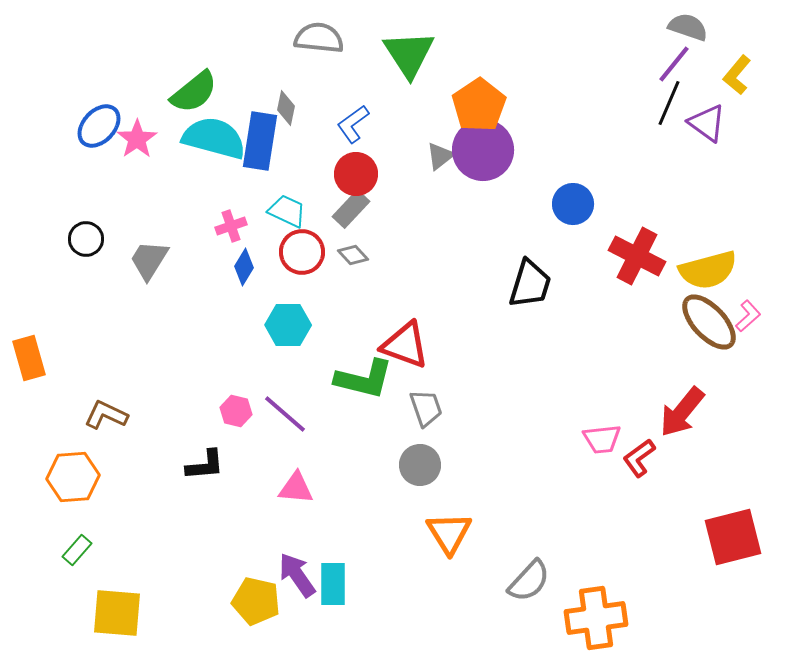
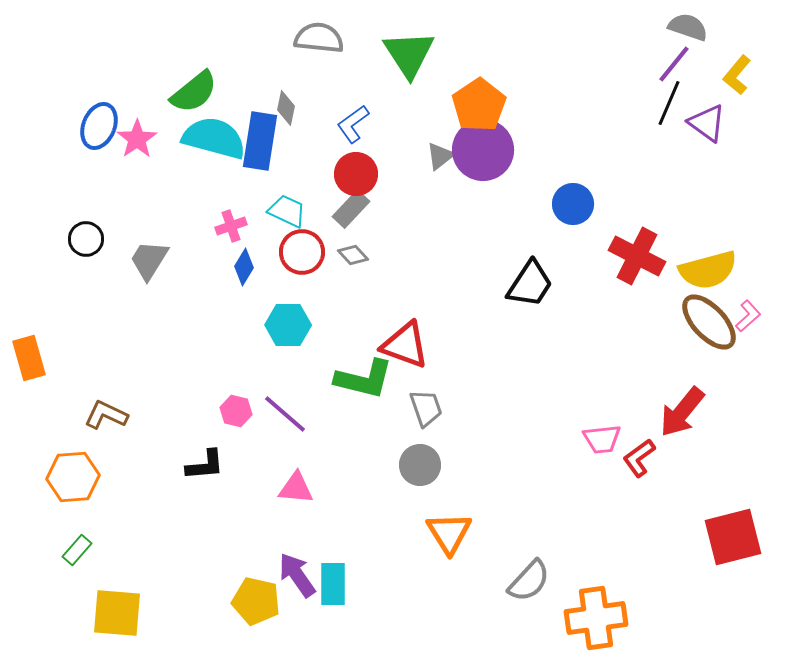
blue ellipse at (99, 126): rotated 21 degrees counterclockwise
black trapezoid at (530, 284): rotated 16 degrees clockwise
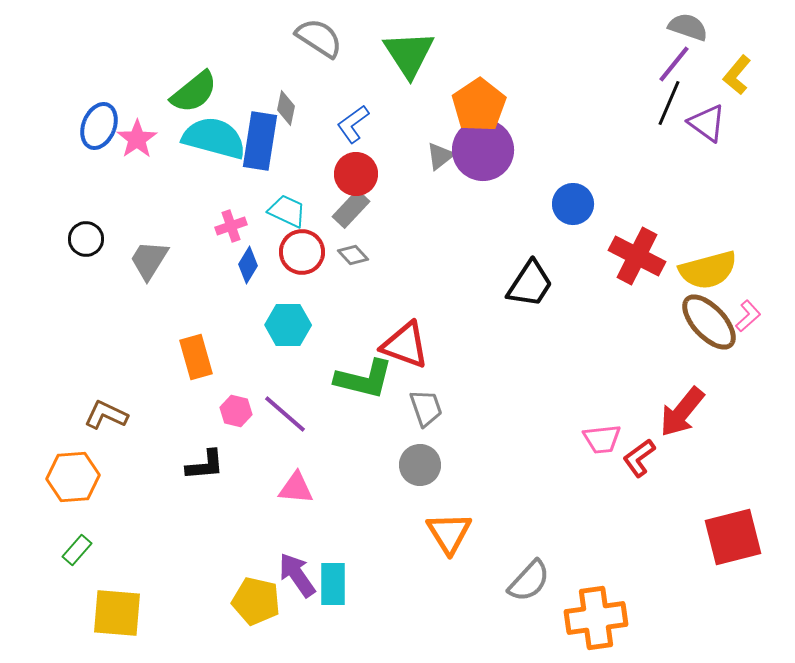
gray semicircle at (319, 38): rotated 27 degrees clockwise
blue diamond at (244, 267): moved 4 px right, 2 px up
orange rectangle at (29, 358): moved 167 px right, 1 px up
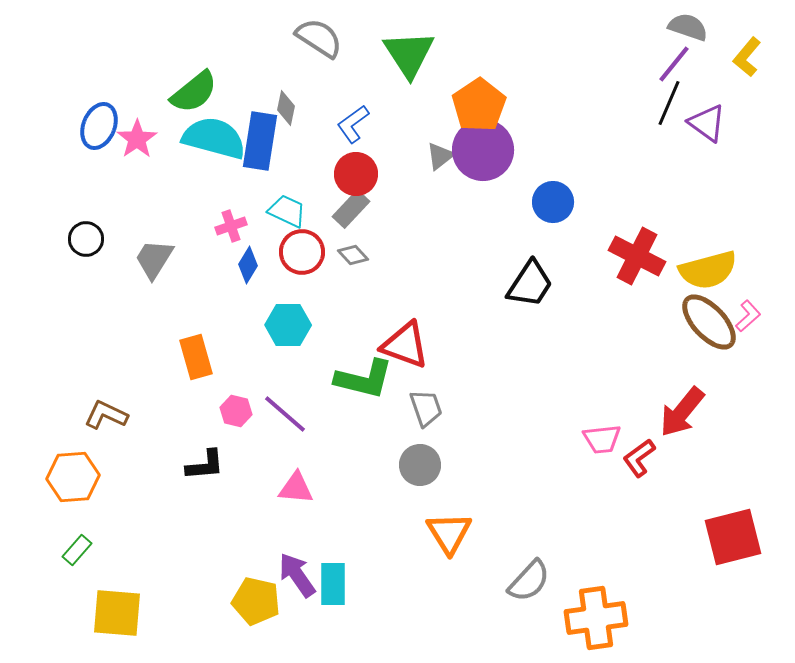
yellow L-shape at (737, 75): moved 10 px right, 18 px up
blue circle at (573, 204): moved 20 px left, 2 px up
gray trapezoid at (149, 260): moved 5 px right, 1 px up
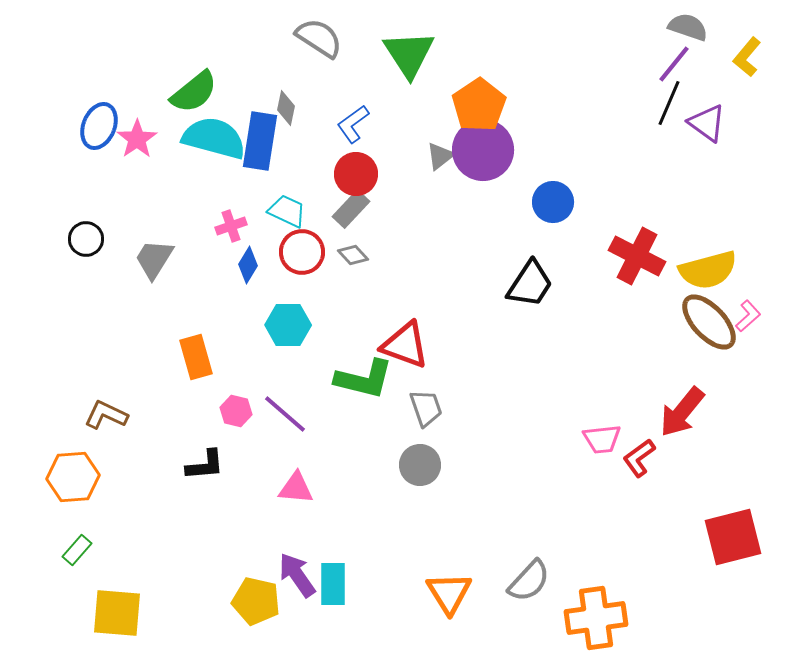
orange triangle at (449, 533): moved 60 px down
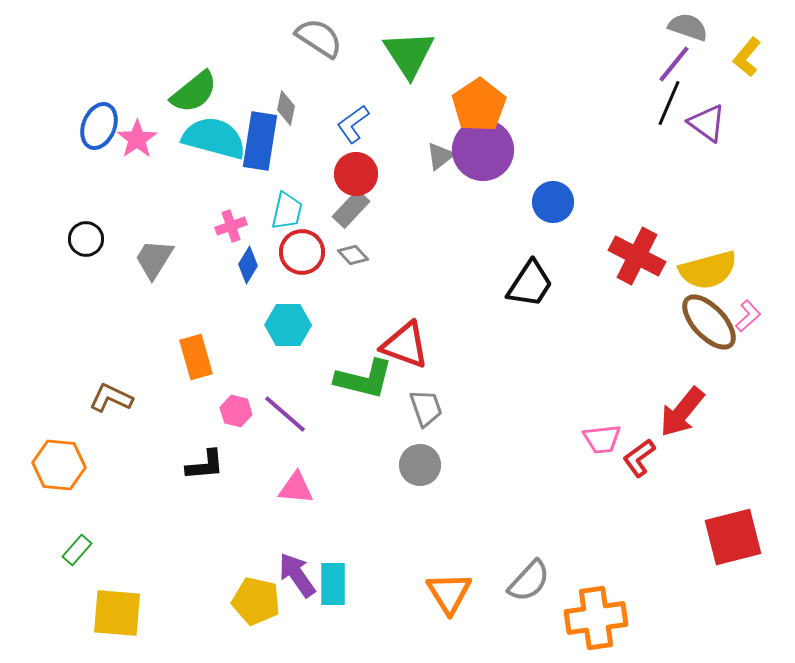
cyan trapezoid at (287, 211): rotated 78 degrees clockwise
brown L-shape at (106, 415): moved 5 px right, 17 px up
orange hexagon at (73, 477): moved 14 px left, 12 px up; rotated 9 degrees clockwise
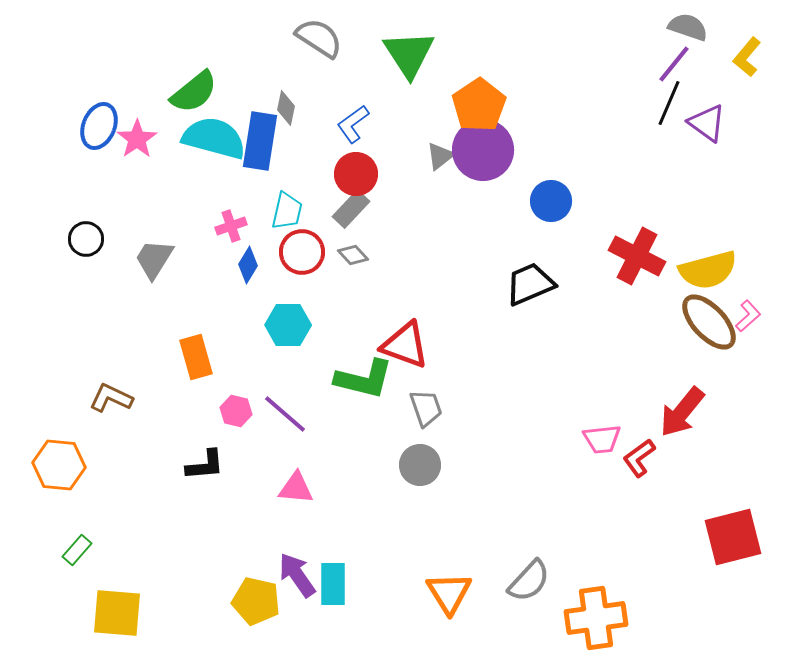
blue circle at (553, 202): moved 2 px left, 1 px up
black trapezoid at (530, 284): rotated 146 degrees counterclockwise
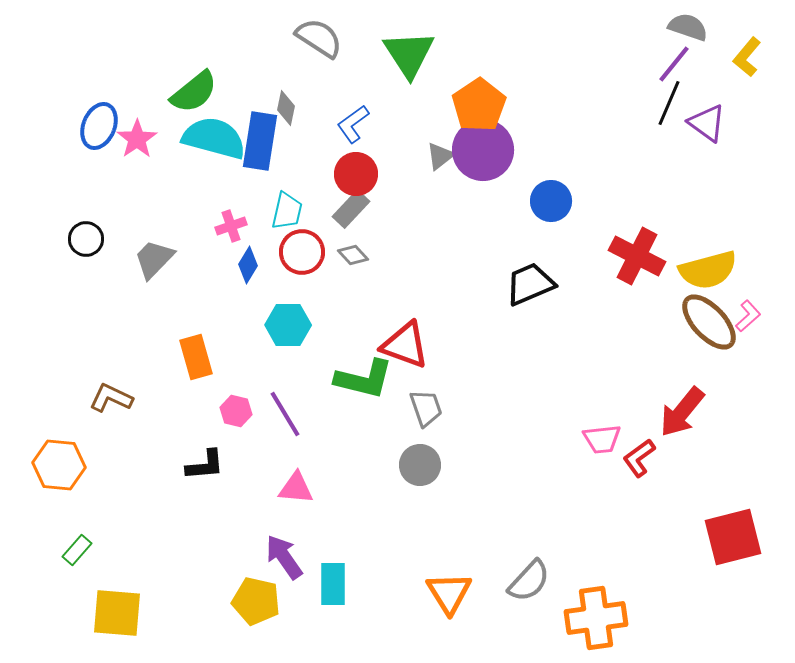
gray trapezoid at (154, 259): rotated 12 degrees clockwise
purple line at (285, 414): rotated 18 degrees clockwise
purple arrow at (297, 575): moved 13 px left, 18 px up
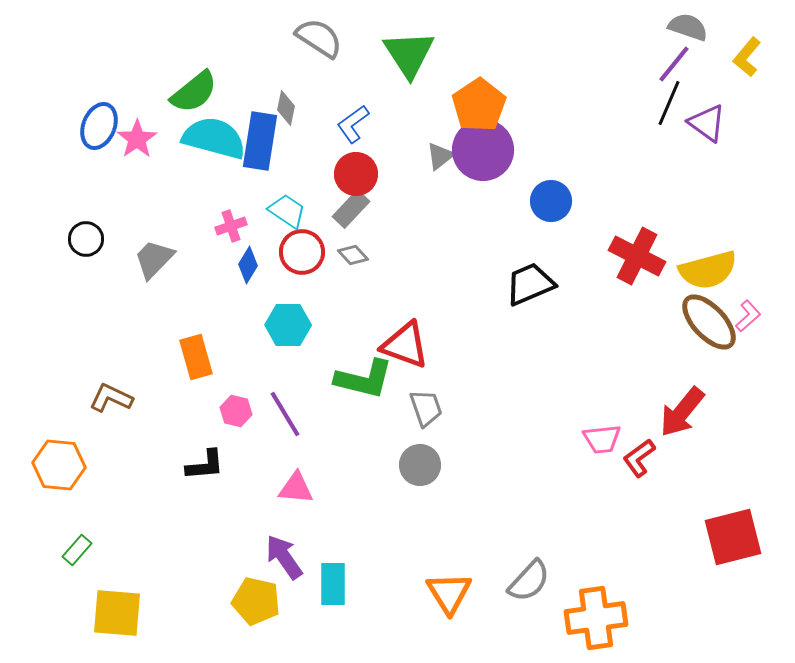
cyan trapezoid at (287, 211): rotated 69 degrees counterclockwise
